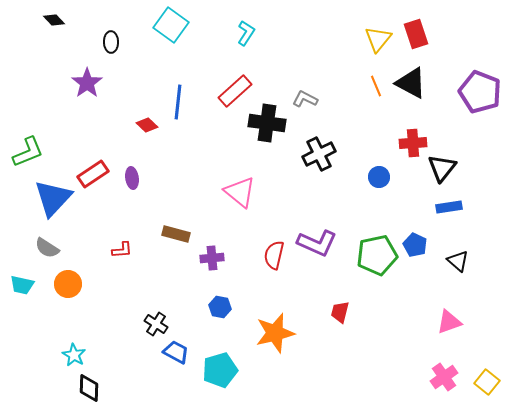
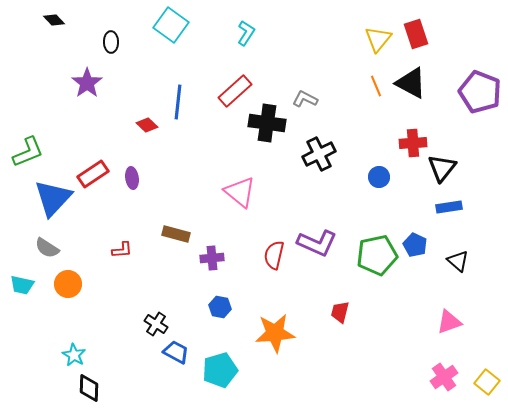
orange star at (275, 333): rotated 9 degrees clockwise
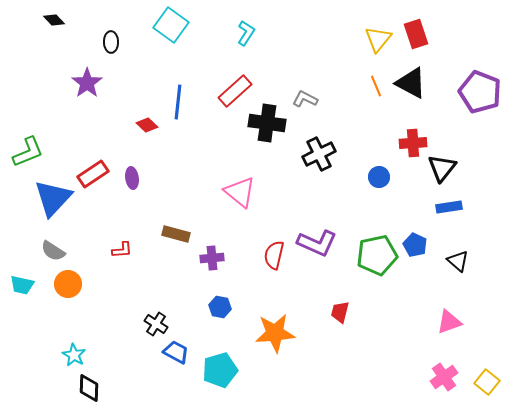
gray semicircle at (47, 248): moved 6 px right, 3 px down
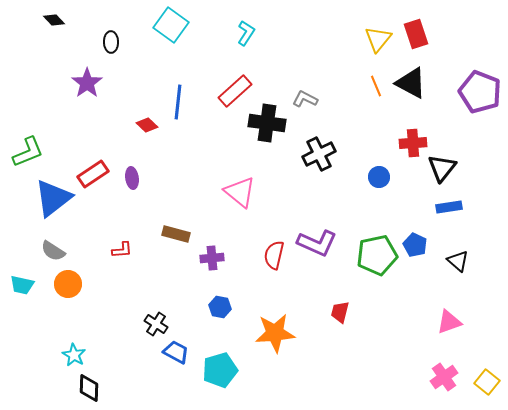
blue triangle at (53, 198): rotated 9 degrees clockwise
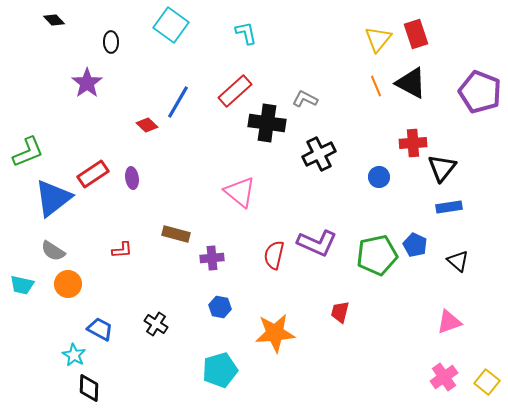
cyan L-shape at (246, 33): rotated 45 degrees counterclockwise
blue line at (178, 102): rotated 24 degrees clockwise
blue trapezoid at (176, 352): moved 76 px left, 23 px up
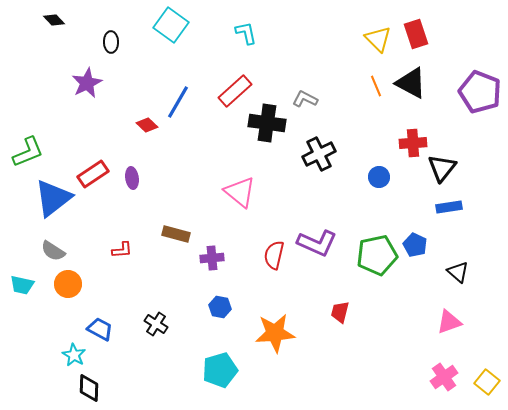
yellow triangle at (378, 39): rotated 24 degrees counterclockwise
purple star at (87, 83): rotated 8 degrees clockwise
black triangle at (458, 261): moved 11 px down
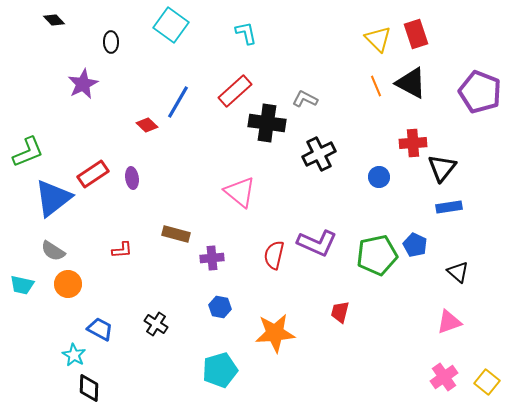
purple star at (87, 83): moved 4 px left, 1 px down
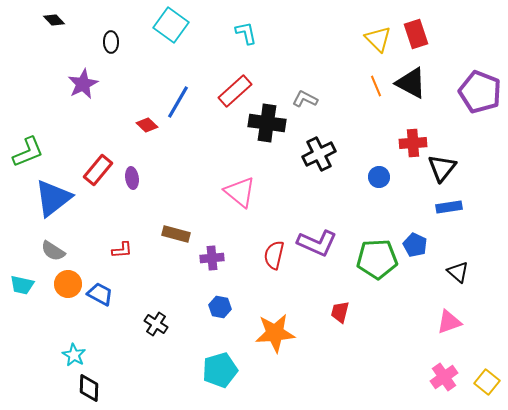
red rectangle at (93, 174): moved 5 px right, 4 px up; rotated 16 degrees counterclockwise
green pentagon at (377, 255): moved 4 px down; rotated 9 degrees clockwise
blue trapezoid at (100, 329): moved 35 px up
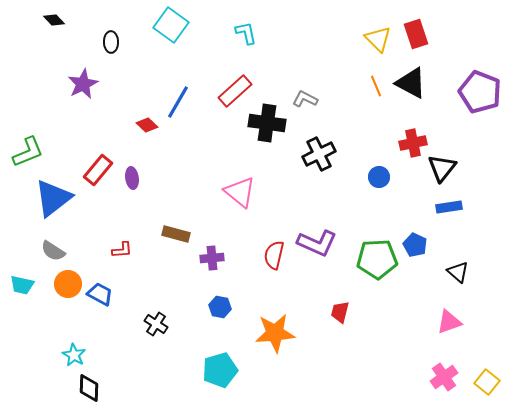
red cross at (413, 143): rotated 8 degrees counterclockwise
